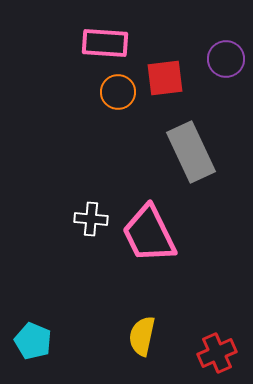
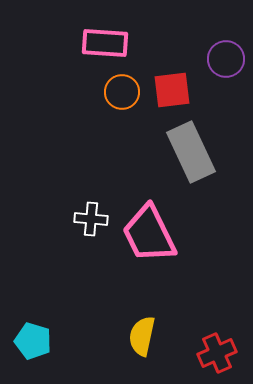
red square: moved 7 px right, 12 px down
orange circle: moved 4 px right
cyan pentagon: rotated 6 degrees counterclockwise
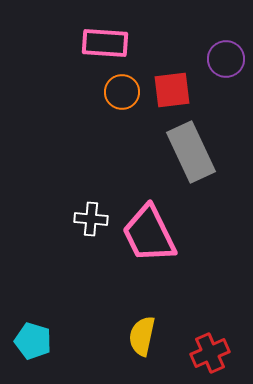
red cross: moved 7 px left
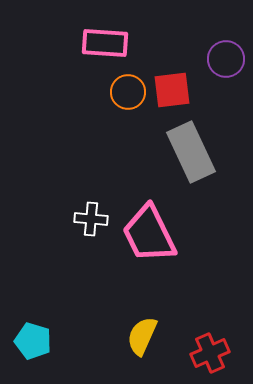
orange circle: moved 6 px right
yellow semicircle: rotated 12 degrees clockwise
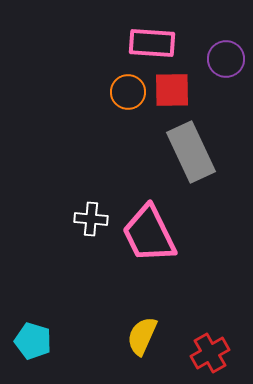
pink rectangle: moved 47 px right
red square: rotated 6 degrees clockwise
red cross: rotated 6 degrees counterclockwise
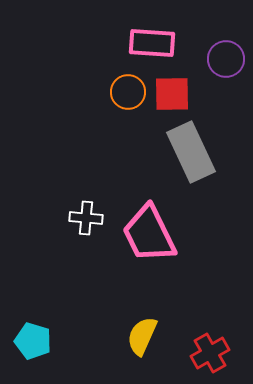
red square: moved 4 px down
white cross: moved 5 px left, 1 px up
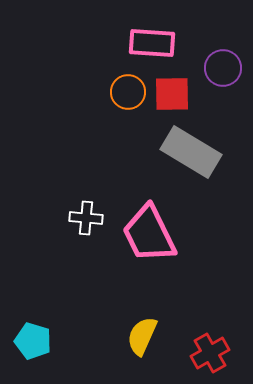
purple circle: moved 3 px left, 9 px down
gray rectangle: rotated 34 degrees counterclockwise
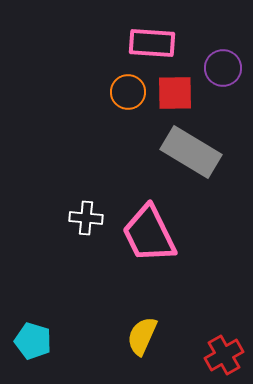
red square: moved 3 px right, 1 px up
red cross: moved 14 px right, 2 px down
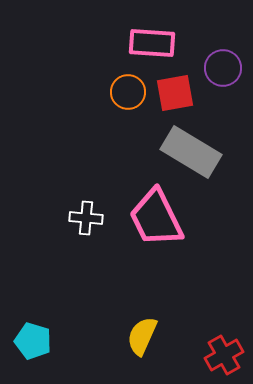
red square: rotated 9 degrees counterclockwise
pink trapezoid: moved 7 px right, 16 px up
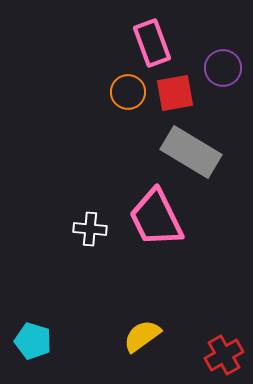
pink rectangle: rotated 66 degrees clockwise
white cross: moved 4 px right, 11 px down
yellow semicircle: rotated 30 degrees clockwise
